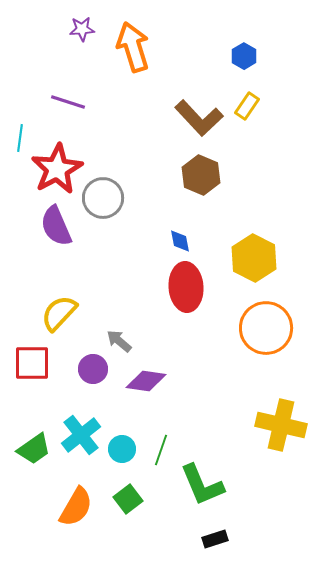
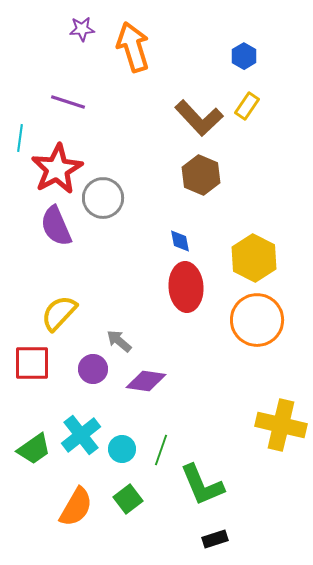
orange circle: moved 9 px left, 8 px up
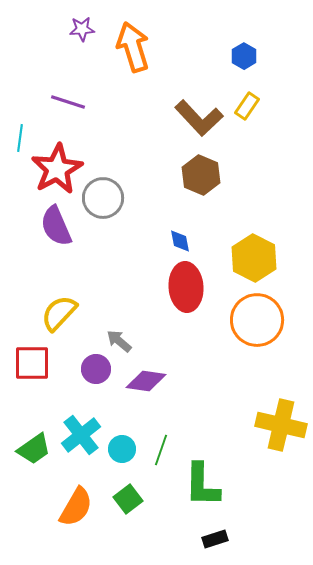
purple circle: moved 3 px right
green L-shape: rotated 24 degrees clockwise
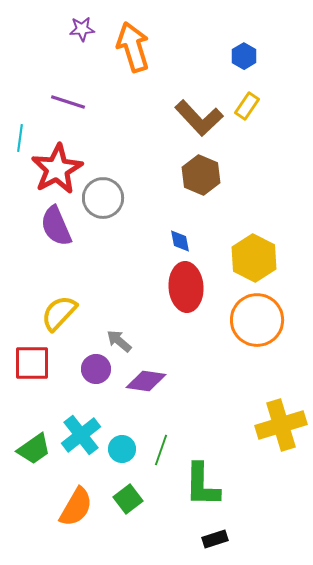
yellow cross: rotated 30 degrees counterclockwise
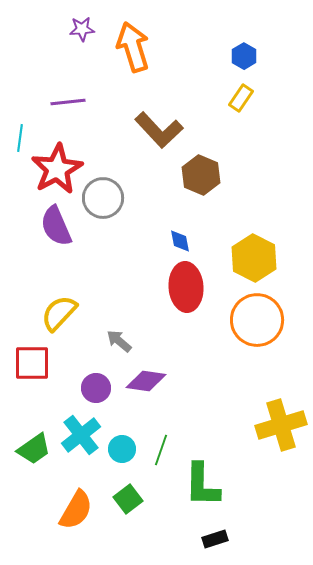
purple line: rotated 24 degrees counterclockwise
yellow rectangle: moved 6 px left, 8 px up
brown L-shape: moved 40 px left, 12 px down
purple circle: moved 19 px down
orange semicircle: moved 3 px down
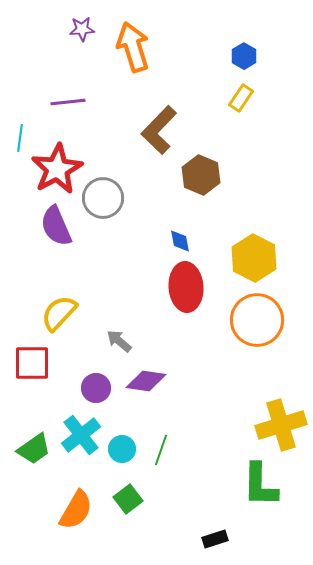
brown L-shape: rotated 87 degrees clockwise
green L-shape: moved 58 px right
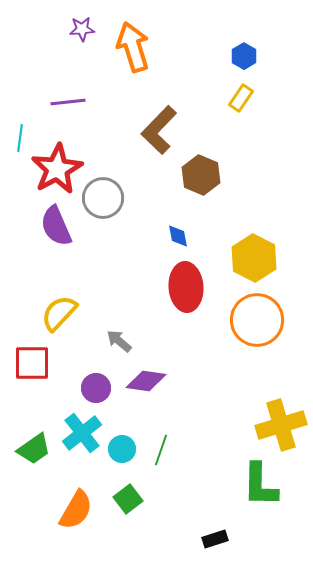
blue diamond: moved 2 px left, 5 px up
cyan cross: moved 1 px right, 2 px up
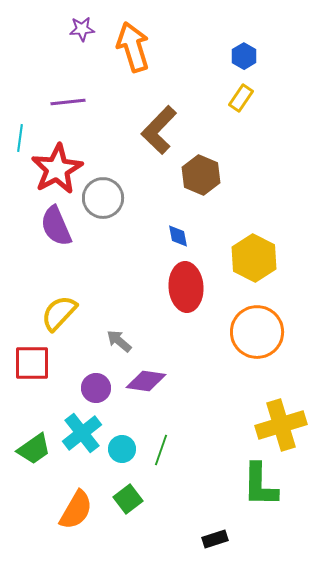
orange circle: moved 12 px down
